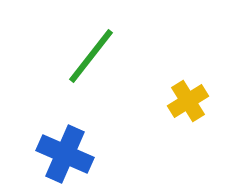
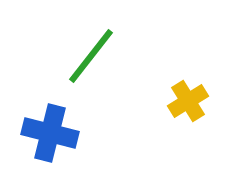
blue cross: moved 15 px left, 21 px up; rotated 10 degrees counterclockwise
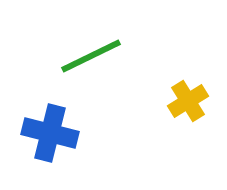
green line: rotated 26 degrees clockwise
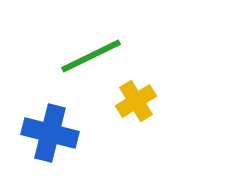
yellow cross: moved 52 px left
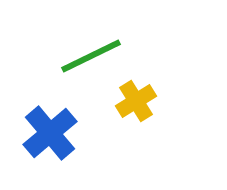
blue cross: rotated 36 degrees clockwise
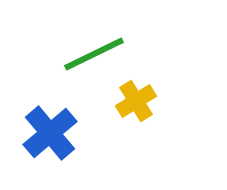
green line: moved 3 px right, 2 px up
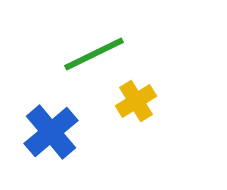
blue cross: moved 1 px right, 1 px up
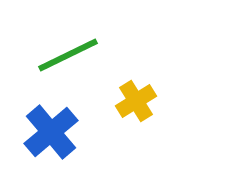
green line: moved 26 px left, 1 px down
